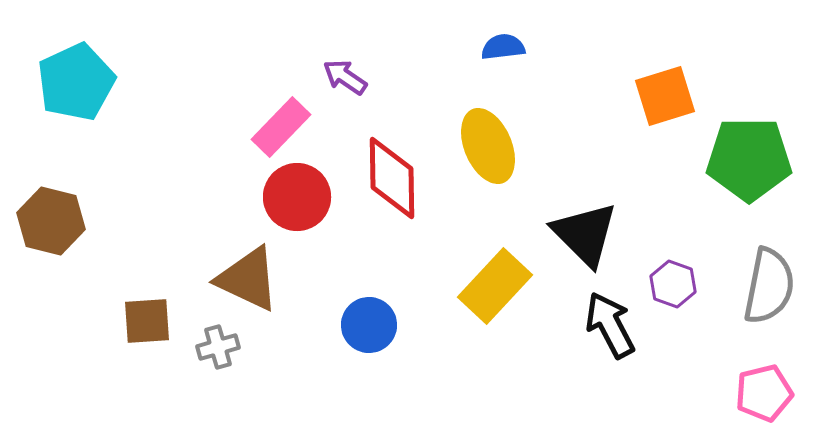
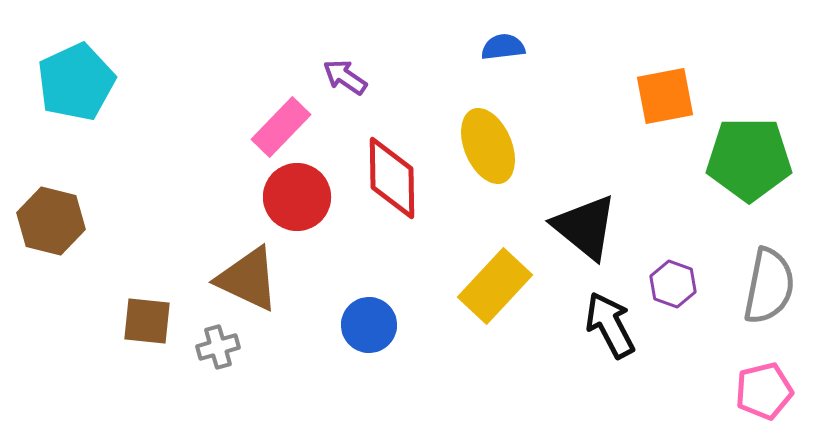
orange square: rotated 6 degrees clockwise
black triangle: moved 7 px up; rotated 6 degrees counterclockwise
brown square: rotated 10 degrees clockwise
pink pentagon: moved 2 px up
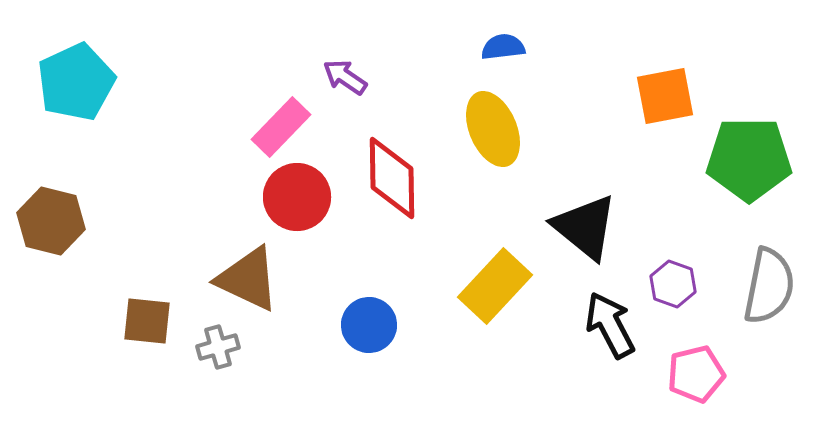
yellow ellipse: moved 5 px right, 17 px up
pink pentagon: moved 68 px left, 17 px up
